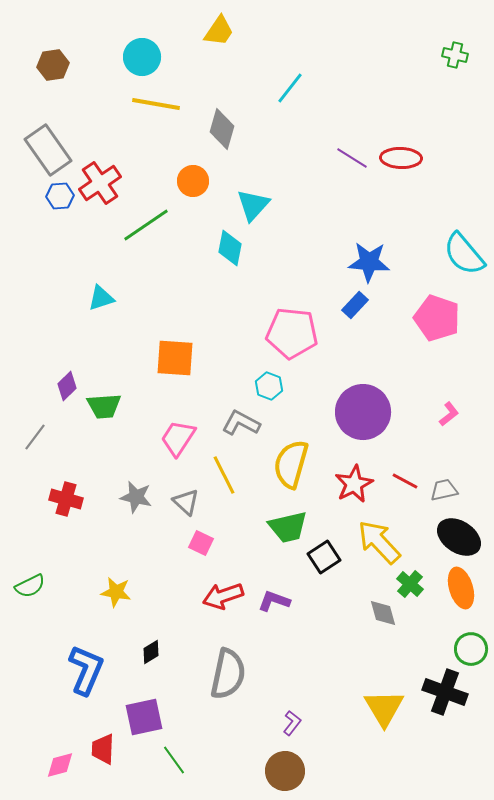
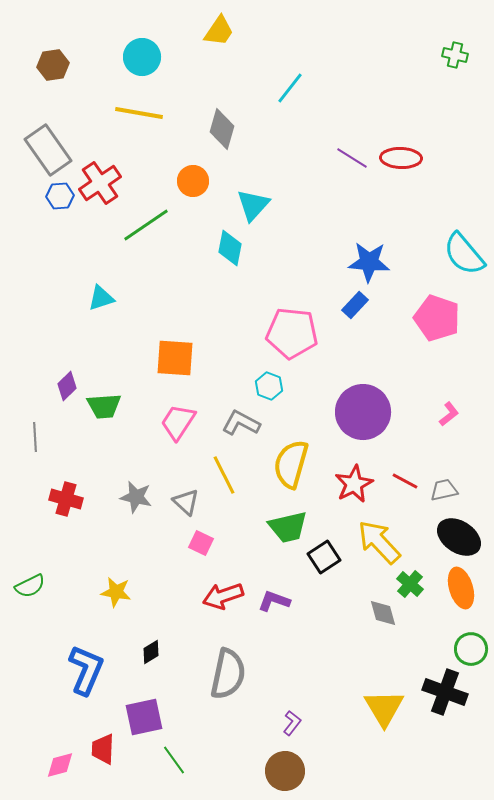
yellow line at (156, 104): moved 17 px left, 9 px down
gray line at (35, 437): rotated 40 degrees counterclockwise
pink trapezoid at (178, 438): moved 16 px up
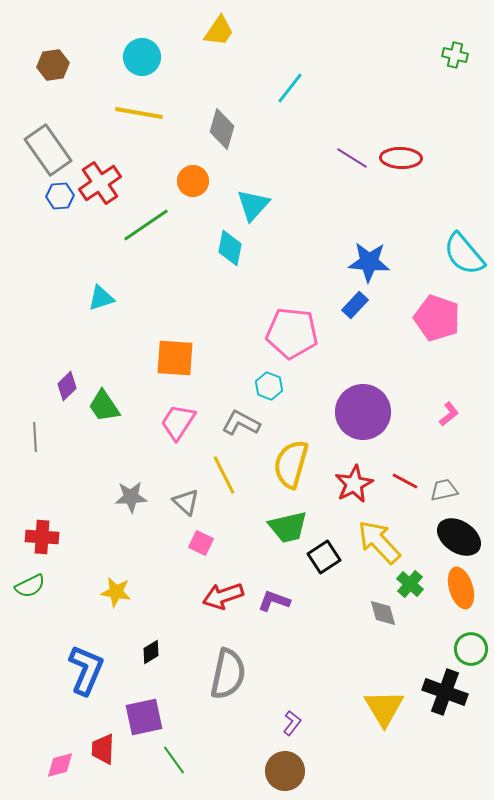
green trapezoid at (104, 406): rotated 60 degrees clockwise
gray star at (136, 497): moved 5 px left; rotated 16 degrees counterclockwise
red cross at (66, 499): moved 24 px left, 38 px down; rotated 12 degrees counterclockwise
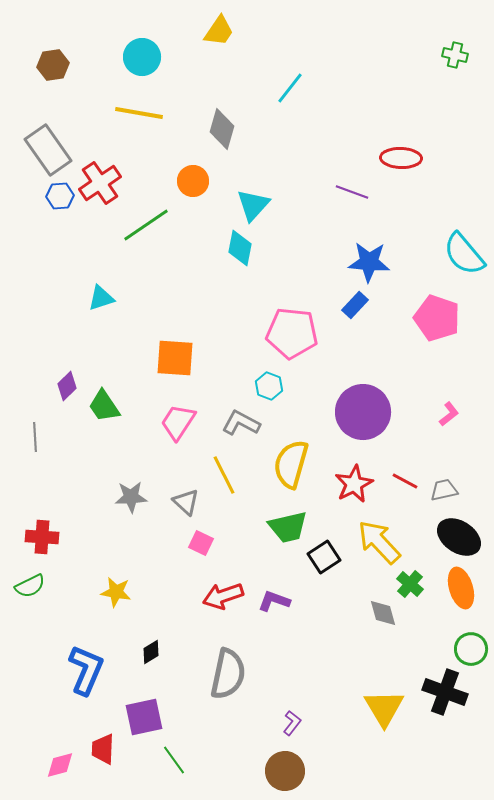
purple line at (352, 158): moved 34 px down; rotated 12 degrees counterclockwise
cyan diamond at (230, 248): moved 10 px right
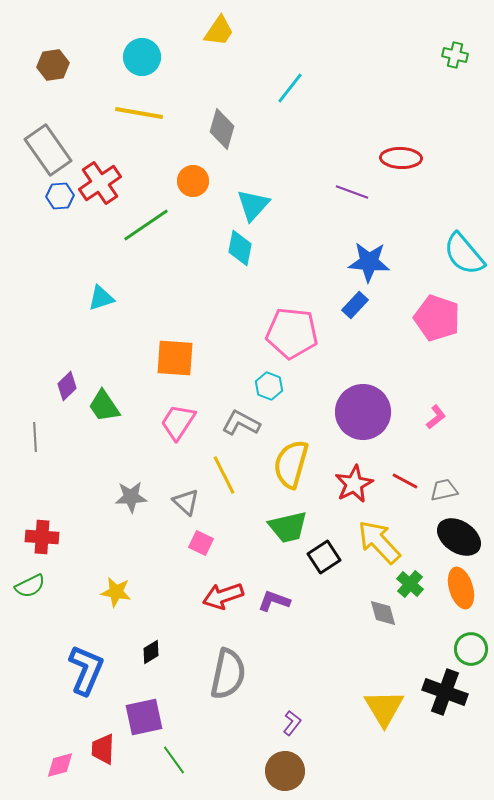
pink L-shape at (449, 414): moved 13 px left, 3 px down
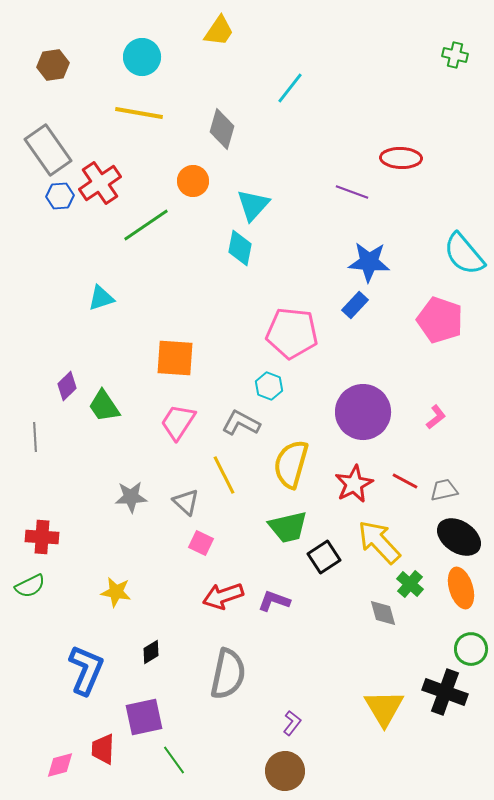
pink pentagon at (437, 318): moved 3 px right, 2 px down
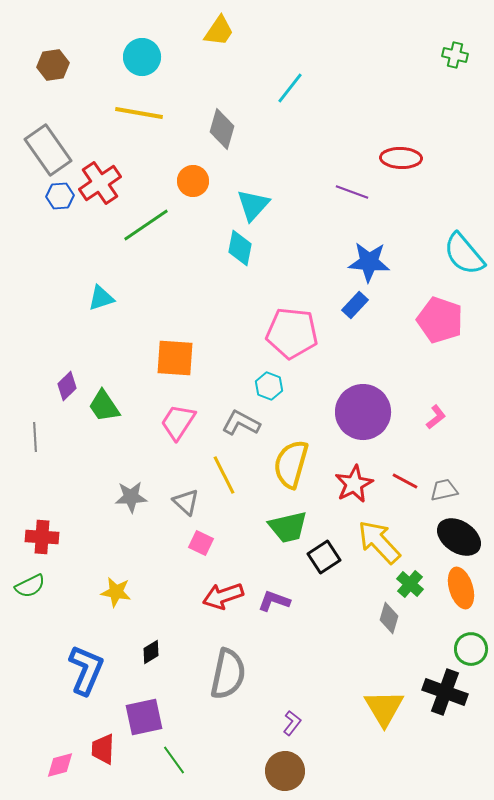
gray diamond at (383, 613): moved 6 px right, 5 px down; rotated 32 degrees clockwise
